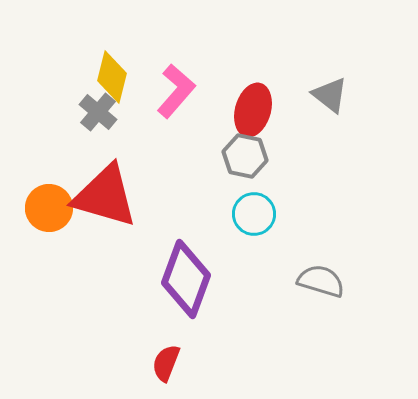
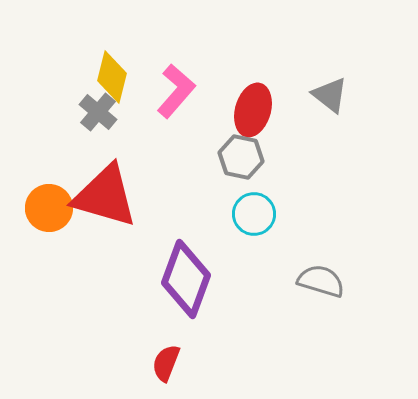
gray hexagon: moved 4 px left, 1 px down
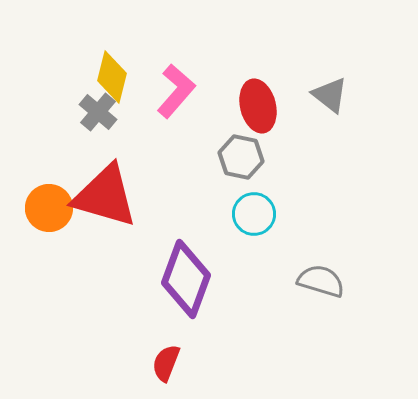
red ellipse: moved 5 px right, 4 px up; rotated 30 degrees counterclockwise
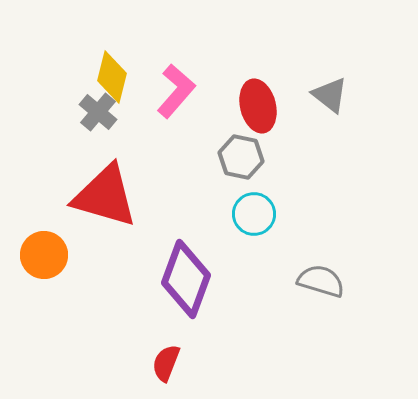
orange circle: moved 5 px left, 47 px down
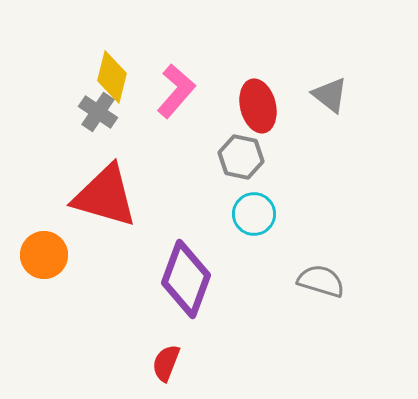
gray cross: rotated 6 degrees counterclockwise
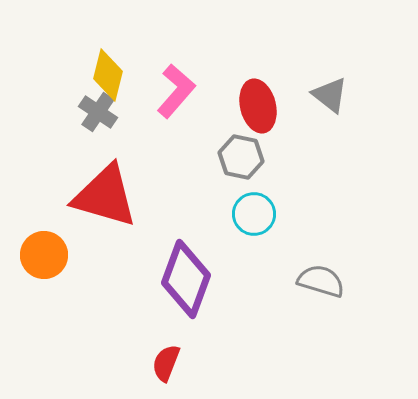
yellow diamond: moved 4 px left, 2 px up
